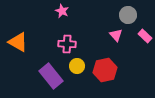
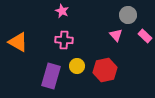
pink cross: moved 3 px left, 4 px up
purple rectangle: rotated 55 degrees clockwise
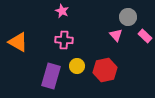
gray circle: moved 2 px down
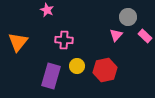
pink star: moved 15 px left, 1 px up
pink triangle: rotated 24 degrees clockwise
orange triangle: rotated 40 degrees clockwise
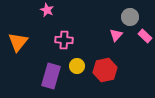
gray circle: moved 2 px right
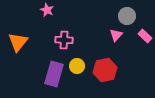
gray circle: moved 3 px left, 1 px up
purple rectangle: moved 3 px right, 2 px up
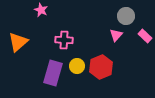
pink star: moved 6 px left
gray circle: moved 1 px left
orange triangle: rotated 10 degrees clockwise
red hexagon: moved 4 px left, 3 px up; rotated 10 degrees counterclockwise
purple rectangle: moved 1 px left, 1 px up
